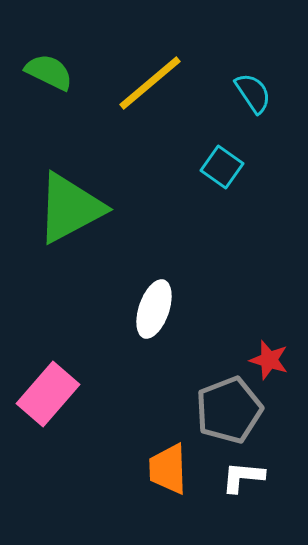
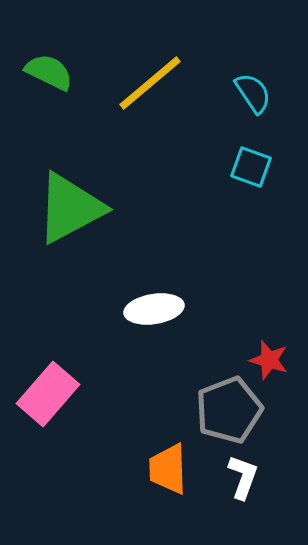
cyan square: moved 29 px right; rotated 15 degrees counterclockwise
white ellipse: rotated 62 degrees clockwise
white L-shape: rotated 105 degrees clockwise
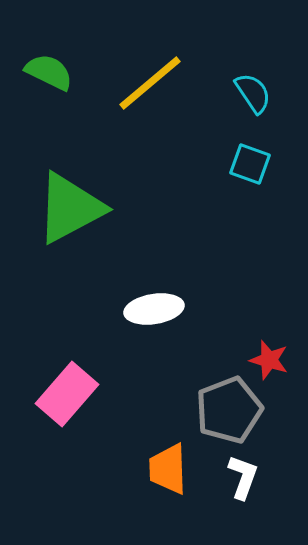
cyan square: moved 1 px left, 3 px up
pink rectangle: moved 19 px right
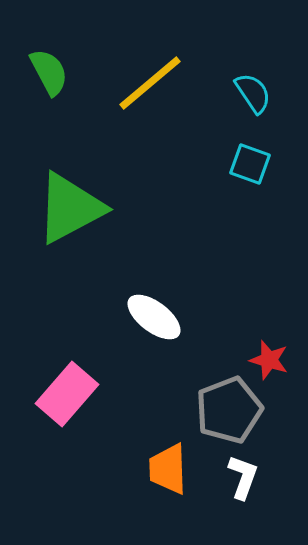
green semicircle: rotated 36 degrees clockwise
white ellipse: moved 8 px down; rotated 46 degrees clockwise
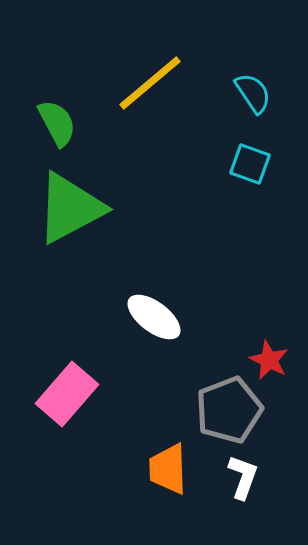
green semicircle: moved 8 px right, 51 px down
red star: rotated 9 degrees clockwise
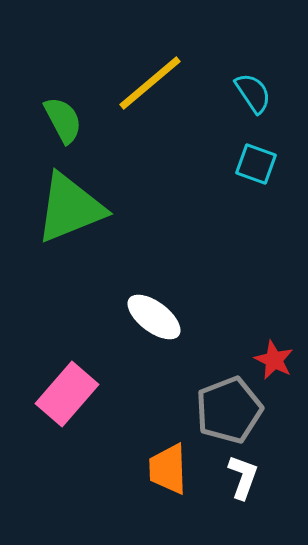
green semicircle: moved 6 px right, 3 px up
cyan square: moved 6 px right
green triangle: rotated 6 degrees clockwise
red star: moved 5 px right
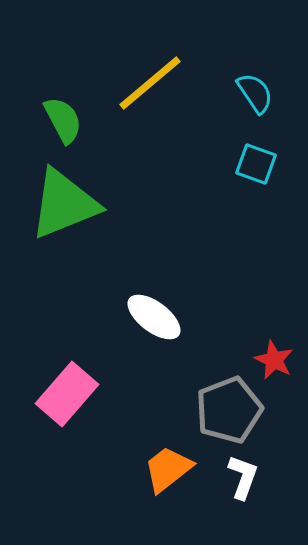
cyan semicircle: moved 2 px right
green triangle: moved 6 px left, 4 px up
orange trapezoid: rotated 54 degrees clockwise
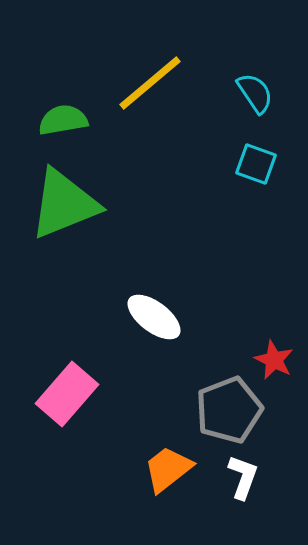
green semicircle: rotated 72 degrees counterclockwise
